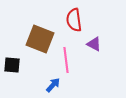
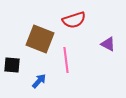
red semicircle: rotated 100 degrees counterclockwise
purple triangle: moved 14 px right
blue arrow: moved 14 px left, 4 px up
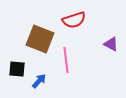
purple triangle: moved 3 px right
black square: moved 5 px right, 4 px down
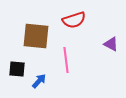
brown square: moved 4 px left, 3 px up; rotated 16 degrees counterclockwise
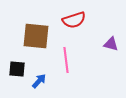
purple triangle: rotated 14 degrees counterclockwise
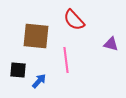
red semicircle: rotated 65 degrees clockwise
black square: moved 1 px right, 1 px down
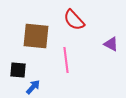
purple triangle: rotated 14 degrees clockwise
blue arrow: moved 6 px left, 6 px down
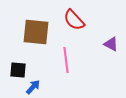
brown square: moved 4 px up
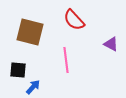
brown square: moved 6 px left; rotated 8 degrees clockwise
